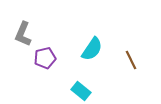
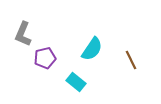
cyan rectangle: moved 5 px left, 9 px up
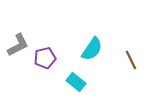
gray L-shape: moved 5 px left, 11 px down; rotated 140 degrees counterclockwise
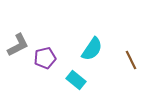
cyan rectangle: moved 2 px up
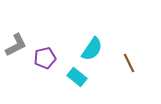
gray L-shape: moved 2 px left
brown line: moved 2 px left, 3 px down
cyan rectangle: moved 1 px right, 3 px up
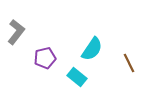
gray L-shape: moved 13 px up; rotated 25 degrees counterclockwise
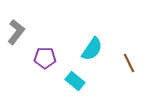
purple pentagon: rotated 15 degrees clockwise
cyan rectangle: moved 2 px left, 4 px down
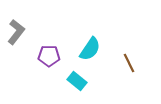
cyan semicircle: moved 2 px left
purple pentagon: moved 4 px right, 2 px up
cyan rectangle: moved 2 px right
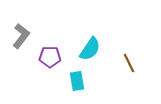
gray L-shape: moved 5 px right, 4 px down
purple pentagon: moved 1 px right, 1 px down
cyan rectangle: rotated 42 degrees clockwise
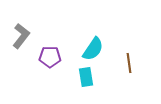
cyan semicircle: moved 3 px right
brown line: rotated 18 degrees clockwise
cyan rectangle: moved 9 px right, 4 px up
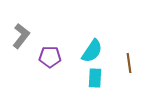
cyan semicircle: moved 1 px left, 2 px down
cyan rectangle: moved 9 px right, 1 px down; rotated 12 degrees clockwise
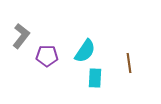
cyan semicircle: moved 7 px left
purple pentagon: moved 3 px left, 1 px up
